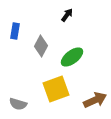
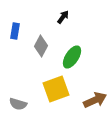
black arrow: moved 4 px left, 2 px down
green ellipse: rotated 20 degrees counterclockwise
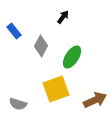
blue rectangle: moved 1 px left; rotated 49 degrees counterclockwise
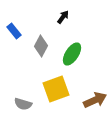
green ellipse: moved 3 px up
gray semicircle: moved 5 px right
